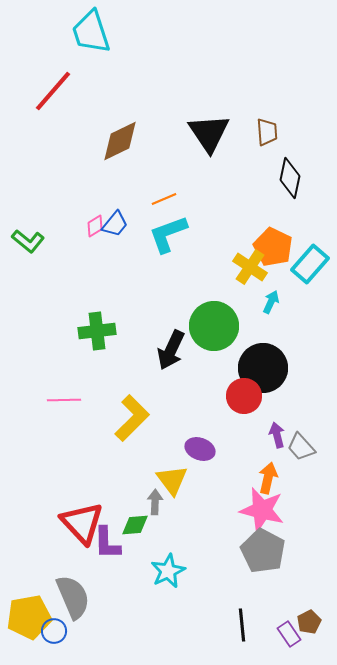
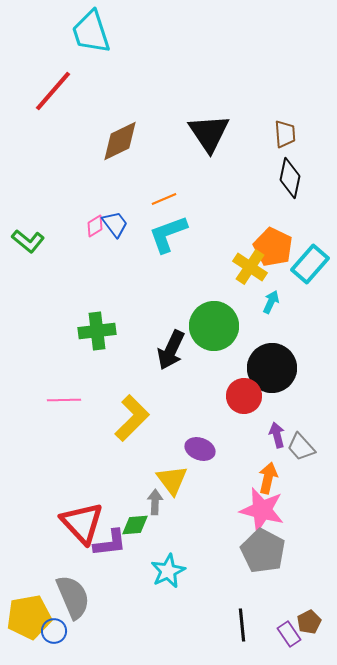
brown trapezoid: moved 18 px right, 2 px down
blue trapezoid: rotated 76 degrees counterclockwise
black circle: moved 9 px right
purple L-shape: moved 3 px right; rotated 96 degrees counterclockwise
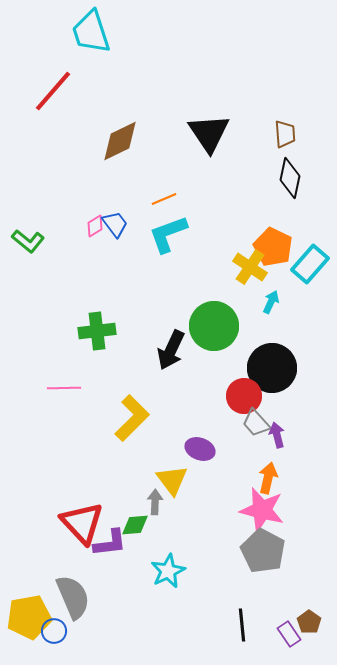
pink line: moved 12 px up
gray trapezoid: moved 45 px left, 24 px up
brown pentagon: rotated 10 degrees counterclockwise
